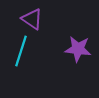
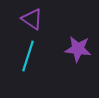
cyan line: moved 7 px right, 5 px down
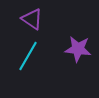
cyan line: rotated 12 degrees clockwise
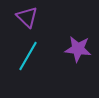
purple triangle: moved 5 px left, 2 px up; rotated 10 degrees clockwise
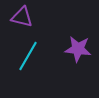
purple triangle: moved 5 px left; rotated 30 degrees counterclockwise
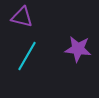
cyan line: moved 1 px left
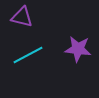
cyan line: moved 1 px right, 1 px up; rotated 32 degrees clockwise
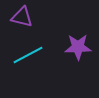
purple star: moved 2 px up; rotated 8 degrees counterclockwise
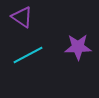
purple triangle: rotated 20 degrees clockwise
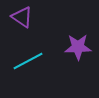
cyan line: moved 6 px down
